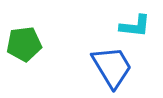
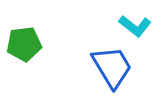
cyan L-shape: rotated 32 degrees clockwise
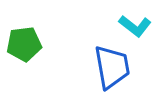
blue trapezoid: rotated 21 degrees clockwise
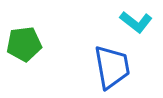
cyan L-shape: moved 1 px right, 4 px up
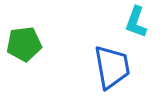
cyan L-shape: rotated 72 degrees clockwise
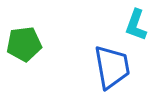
cyan L-shape: moved 3 px down
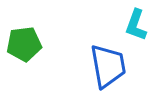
blue trapezoid: moved 4 px left, 1 px up
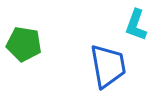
green pentagon: rotated 16 degrees clockwise
